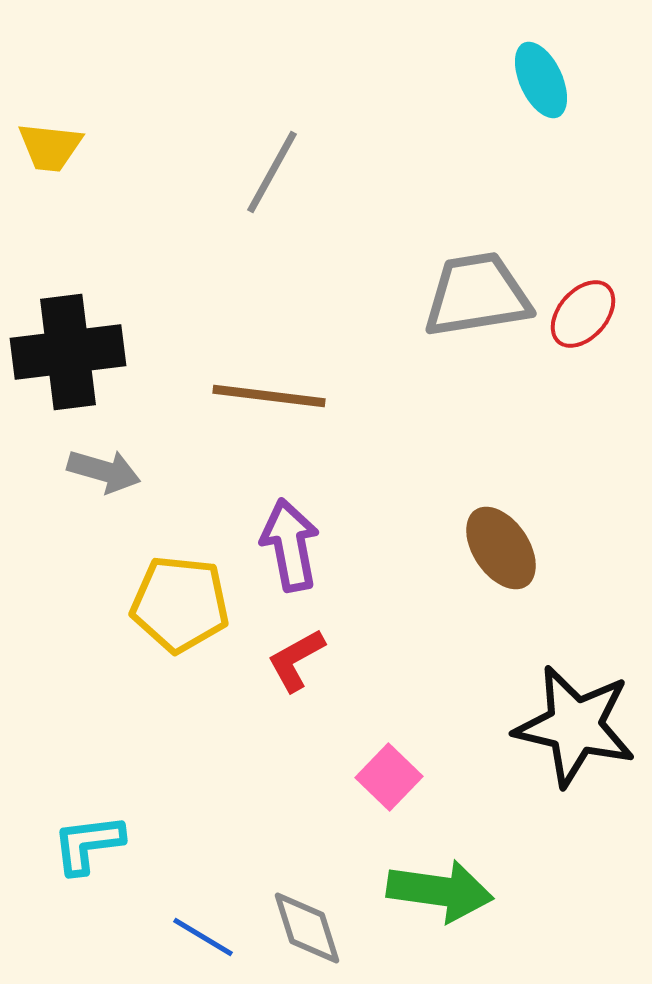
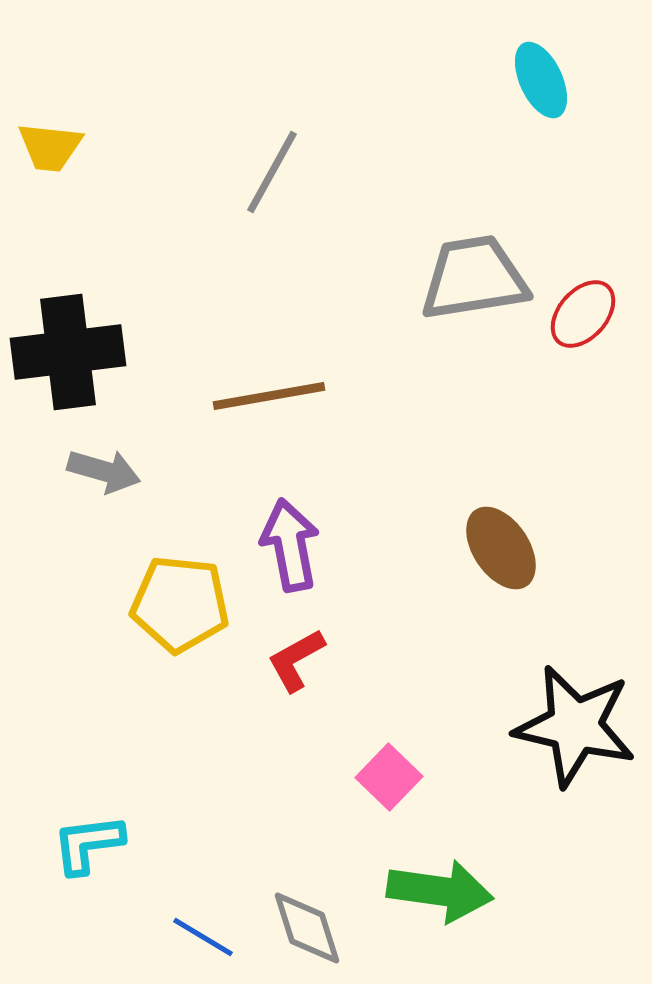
gray trapezoid: moved 3 px left, 17 px up
brown line: rotated 17 degrees counterclockwise
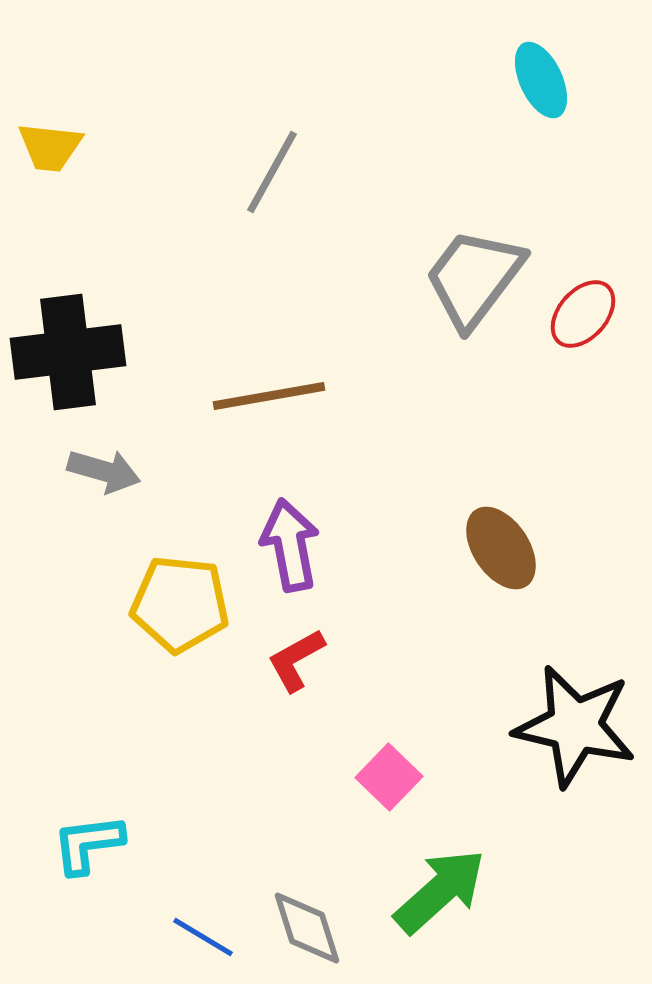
gray trapezoid: rotated 44 degrees counterclockwise
green arrow: rotated 50 degrees counterclockwise
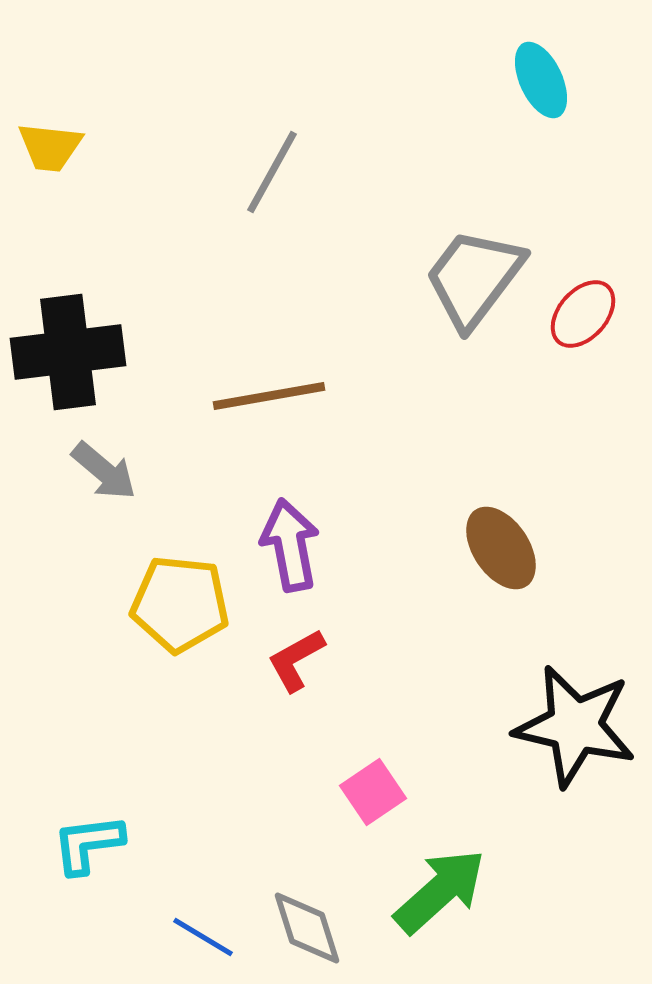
gray arrow: rotated 24 degrees clockwise
pink square: moved 16 px left, 15 px down; rotated 12 degrees clockwise
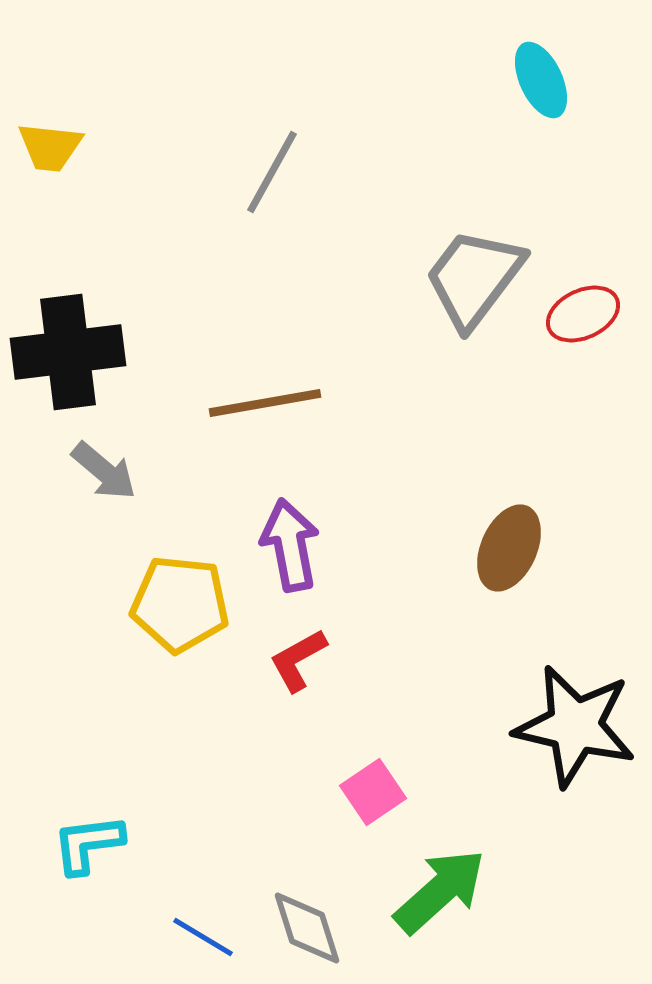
red ellipse: rotated 24 degrees clockwise
brown line: moved 4 px left, 7 px down
brown ellipse: moved 8 px right; rotated 58 degrees clockwise
red L-shape: moved 2 px right
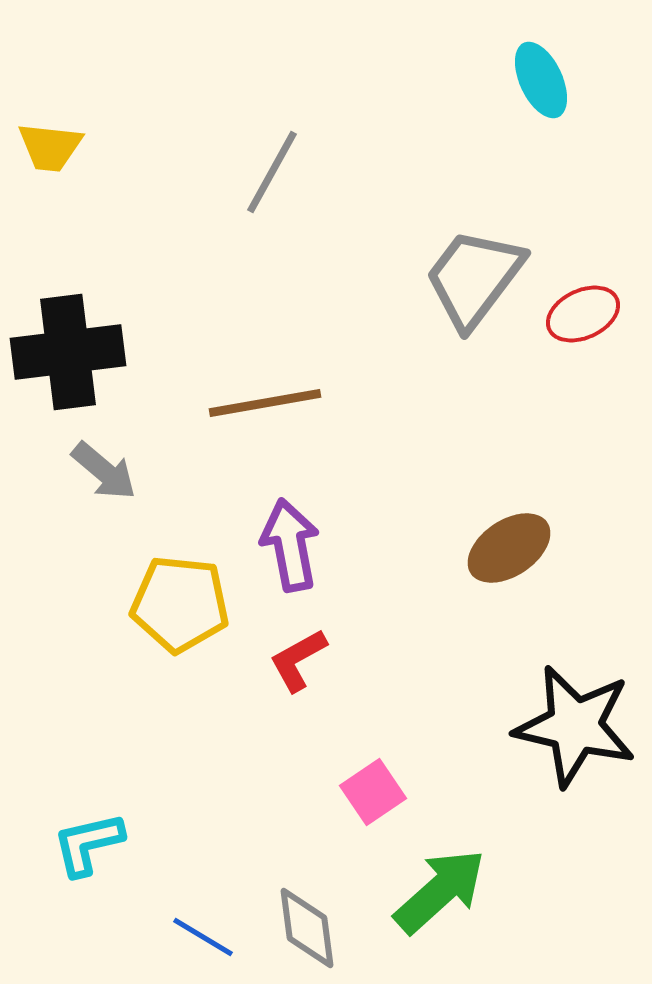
brown ellipse: rotated 32 degrees clockwise
cyan L-shape: rotated 6 degrees counterclockwise
gray diamond: rotated 10 degrees clockwise
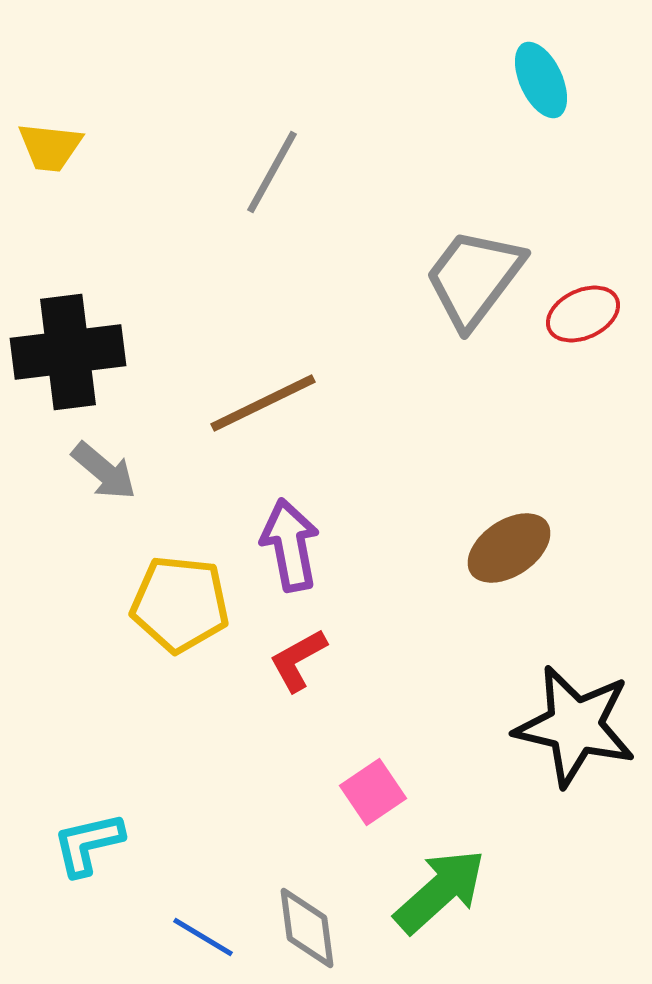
brown line: moved 2 px left; rotated 16 degrees counterclockwise
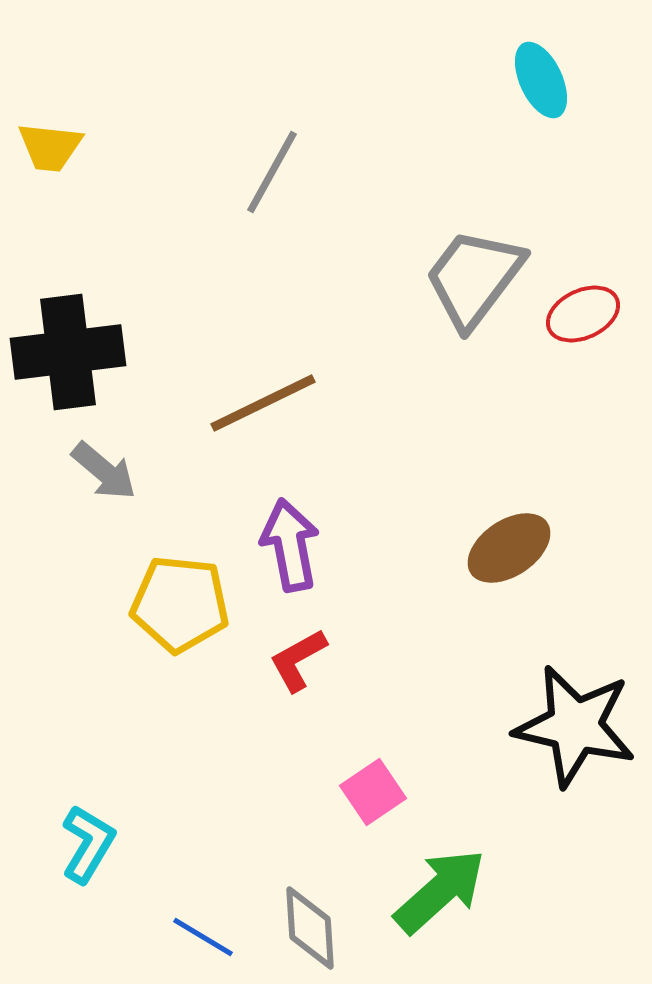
cyan L-shape: rotated 134 degrees clockwise
gray diamond: moved 3 px right; rotated 4 degrees clockwise
